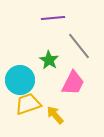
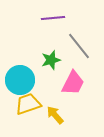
green star: moved 2 px right; rotated 24 degrees clockwise
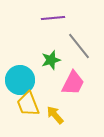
yellow trapezoid: rotated 92 degrees counterclockwise
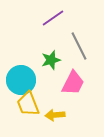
purple line: rotated 30 degrees counterclockwise
gray line: rotated 12 degrees clockwise
cyan circle: moved 1 px right
yellow arrow: rotated 54 degrees counterclockwise
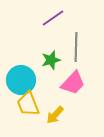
gray line: moved 3 px left, 1 px down; rotated 28 degrees clockwise
pink trapezoid: rotated 16 degrees clockwise
yellow arrow: rotated 42 degrees counterclockwise
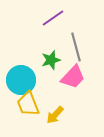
gray line: rotated 16 degrees counterclockwise
pink trapezoid: moved 6 px up
